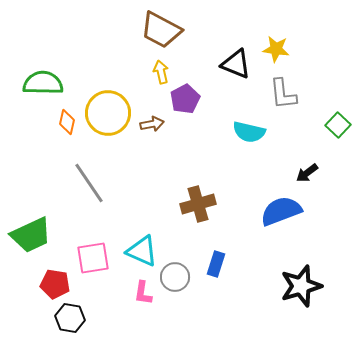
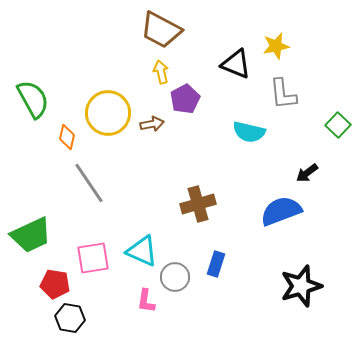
yellow star: moved 3 px up; rotated 20 degrees counterclockwise
green semicircle: moved 10 px left, 16 px down; rotated 60 degrees clockwise
orange diamond: moved 15 px down
pink L-shape: moved 3 px right, 8 px down
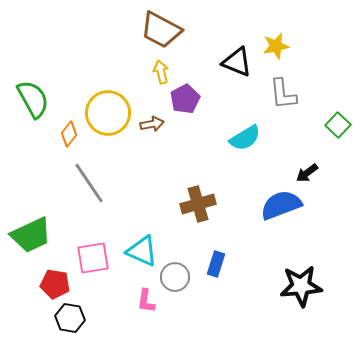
black triangle: moved 1 px right, 2 px up
cyan semicircle: moved 4 px left, 6 px down; rotated 44 degrees counterclockwise
orange diamond: moved 2 px right, 3 px up; rotated 25 degrees clockwise
blue semicircle: moved 6 px up
black star: rotated 12 degrees clockwise
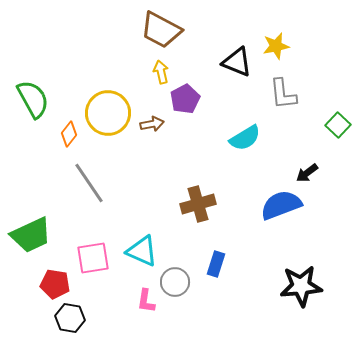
gray circle: moved 5 px down
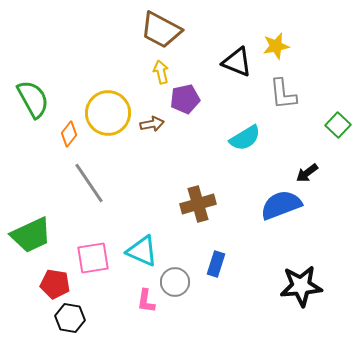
purple pentagon: rotated 16 degrees clockwise
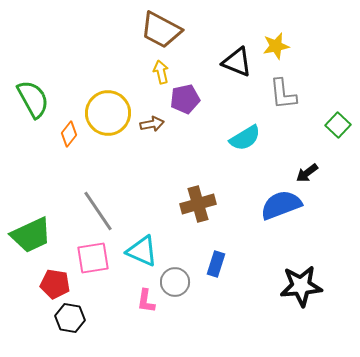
gray line: moved 9 px right, 28 px down
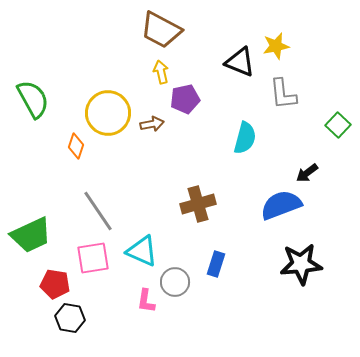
black triangle: moved 3 px right
orange diamond: moved 7 px right, 12 px down; rotated 20 degrees counterclockwise
cyan semicircle: rotated 44 degrees counterclockwise
black star: moved 22 px up
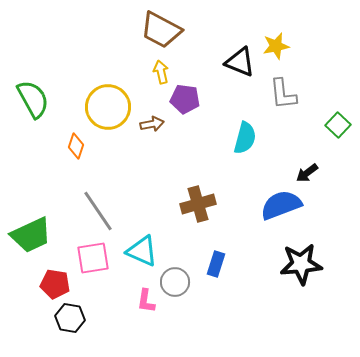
purple pentagon: rotated 20 degrees clockwise
yellow circle: moved 6 px up
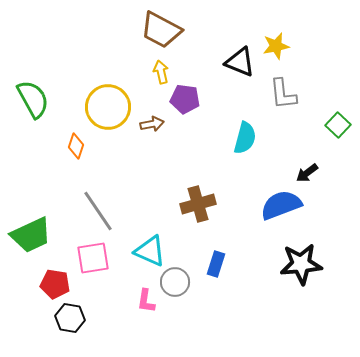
cyan triangle: moved 8 px right
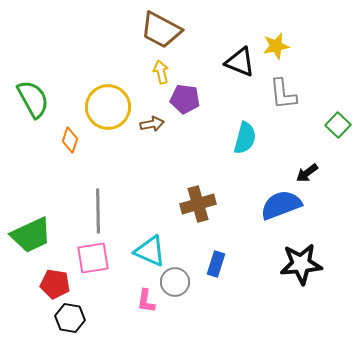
orange diamond: moved 6 px left, 6 px up
gray line: rotated 33 degrees clockwise
